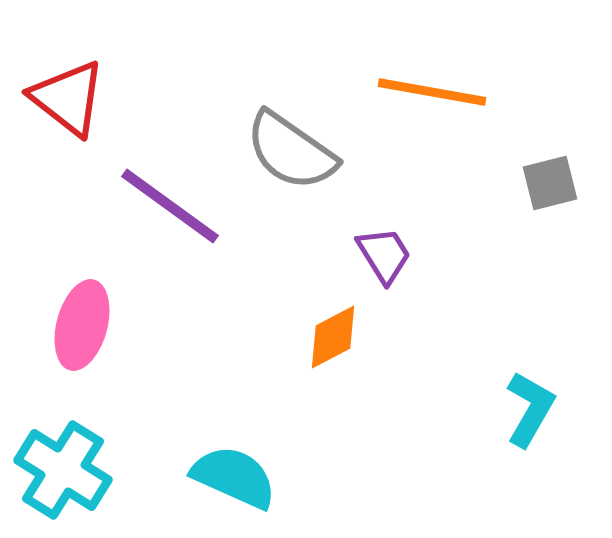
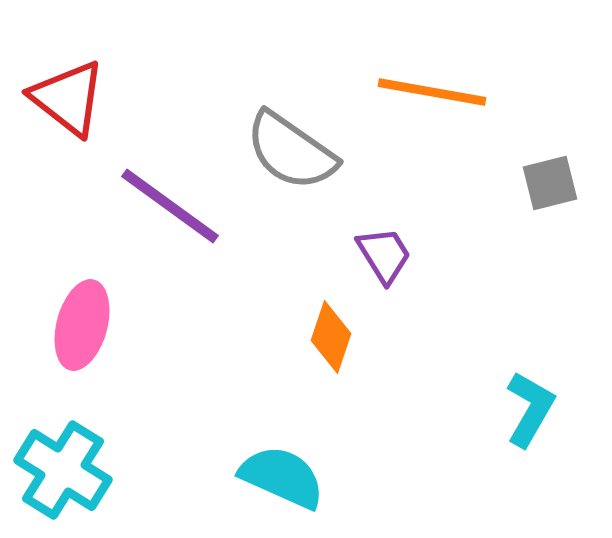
orange diamond: moved 2 px left; rotated 44 degrees counterclockwise
cyan semicircle: moved 48 px right
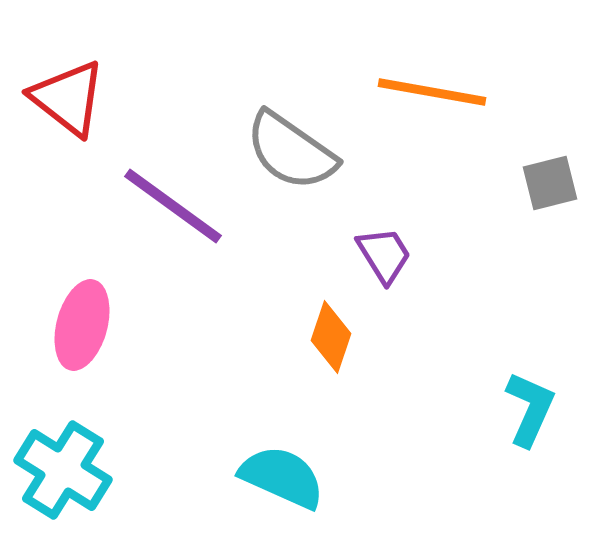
purple line: moved 3 px right
cyan L-shape: rotated 6 degrees counterclockwise
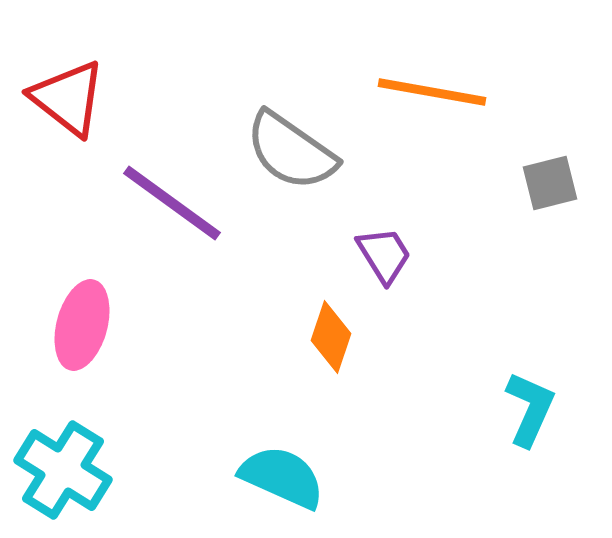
purple line: moved 1 px left, 3 px up
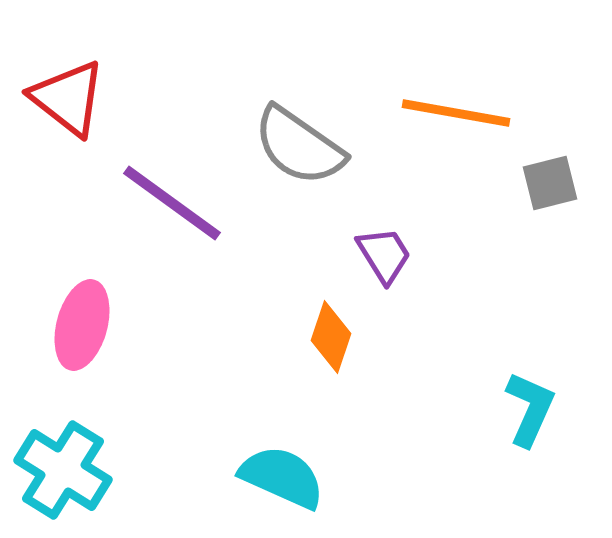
orange line: moved 24 px right, 21 px down
gray semicircle: moved 8 px right, 5 px up
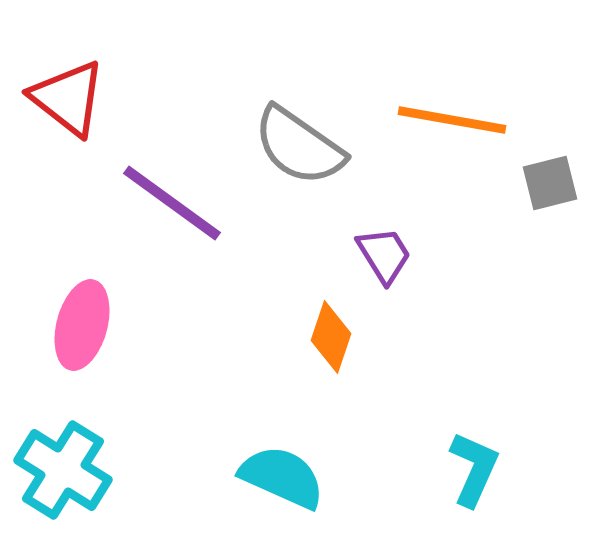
orange line: moved 4 px left, 7 px down
cyan L-shape: moved 56 px left, 60 px down
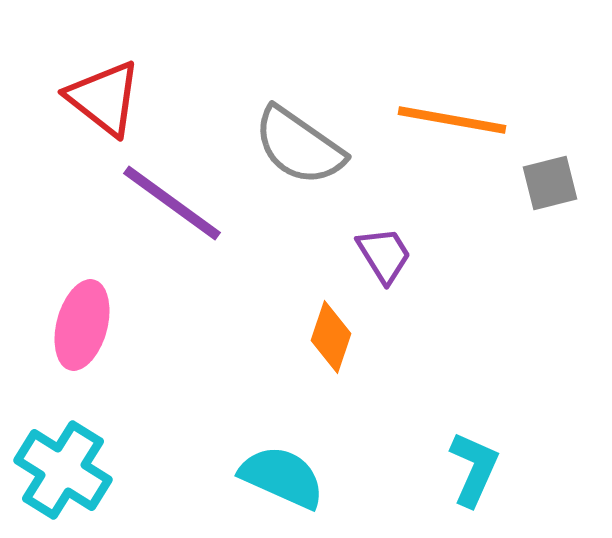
red triangle: moved 36 px right
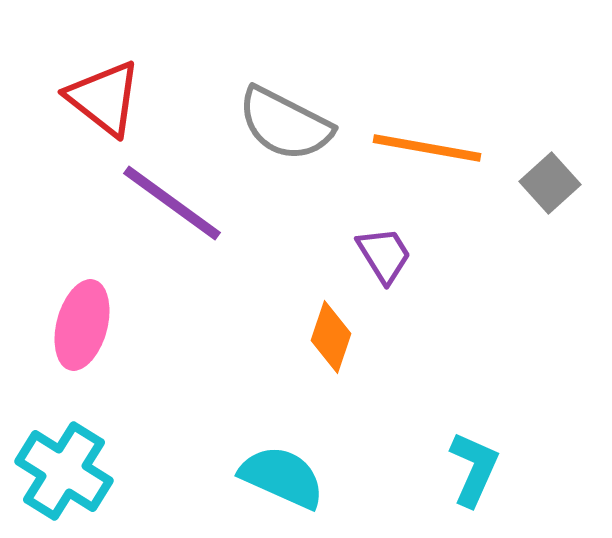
orange line: moved 25 px left, 28 px down
gray semicircle: moved 14 px left, 22 px up; rotated 8 degrees counterclockwise
gray square: rotated 28 degrees counterclockwise
cyan cross: moved 1 px right, 1 px down
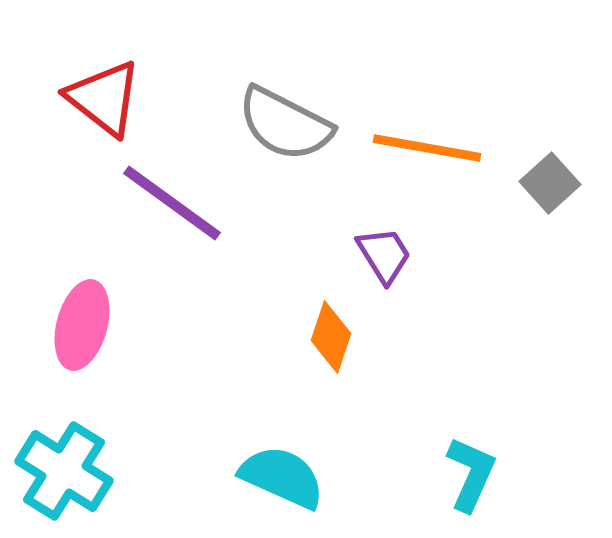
cyan L-shape: moved 3 px left, 5 px down
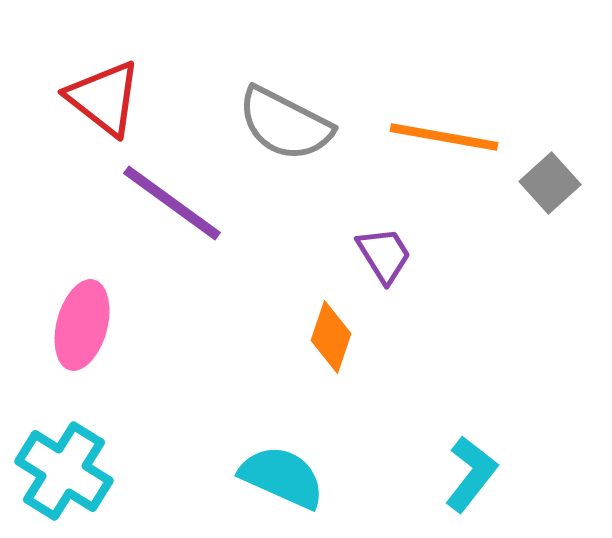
orange line: moved 17 px right, 11 px up
cyan L-shape: rotated 14 degrees clockwise
